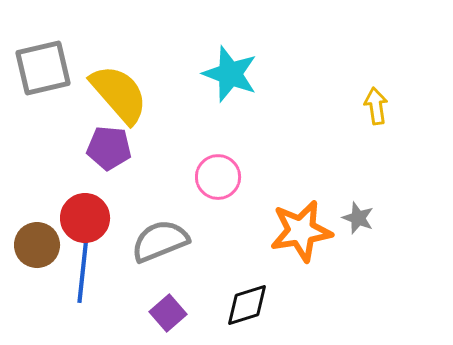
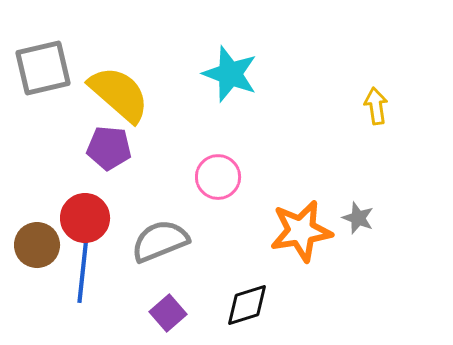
yellow semicircle: rotated 8 degrees counterclockwise
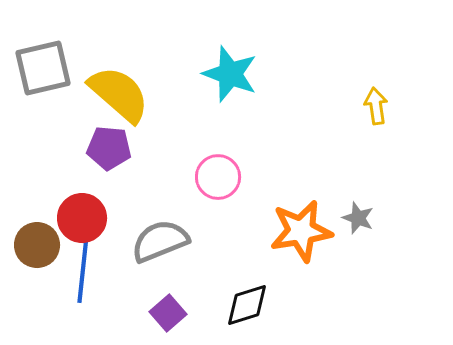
red circle: moved 3 px left
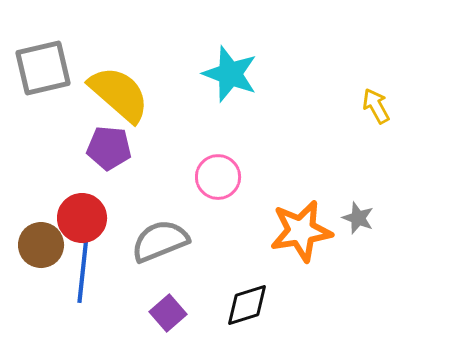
yellow arrow: rotated 21 degrees counterclockwise
brown circle: moved 4 px right
